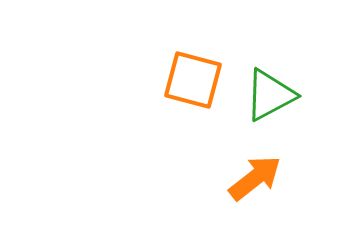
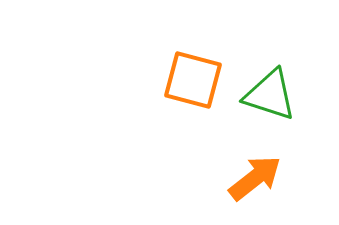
green triangle: rotated 46 degrees clockwise
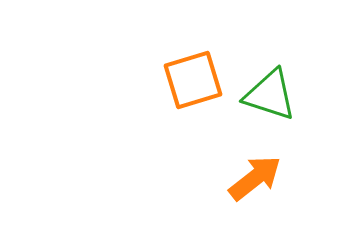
orange square: rotated 32 degrees counterclockwise
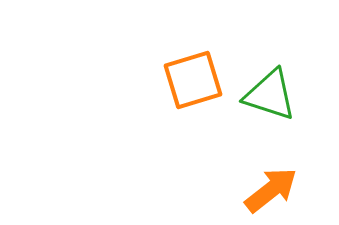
orange arrow: moved 16 px right, 12 px down
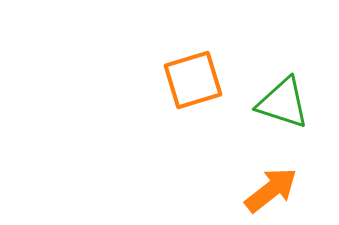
green triangle: moved 13 px right, 8 px down
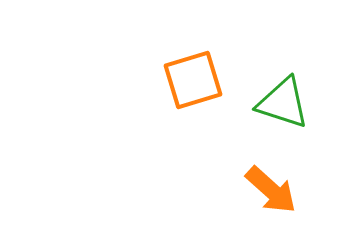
orange arrow: rotated 80 degrees clockwise
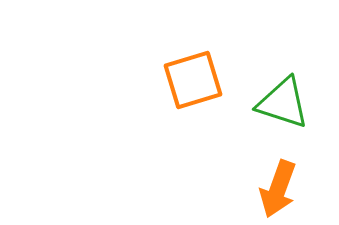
orange arrow: moved 7 px right, 1 px up; rotated 68 degrees clockwise
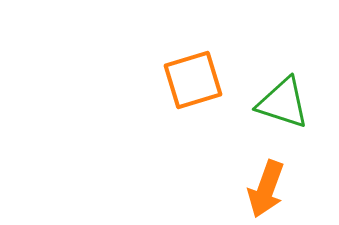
orange arrow: moved 12 px left
